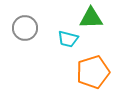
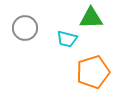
cyan trapezoid: moved 1 px left
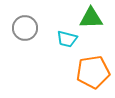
orange pentagon: rotated 8 degrees clockwise
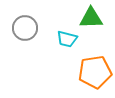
orange pentagon: moved 2 px right
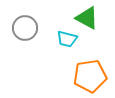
green triangle: moved 4 px left; rotated 30 degrees clockwise
orange pentagon: moved 5 px left, 4 px down
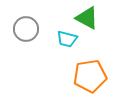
gray circle: moved 1 px right, 1 px down
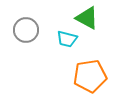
gray circle: moved 1 px down
